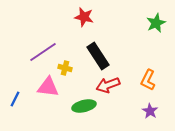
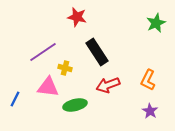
red star: moved 7 px left
black rectangle: moved 1 px left, 4 px up
green ellipse: moved 9 px left, 1 px up
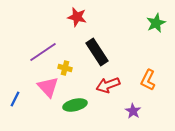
pink triangle: rotated 40 degrees clockwise
purple star: moved 17 px left
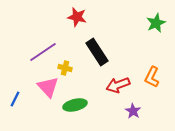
orange L-shape: moved 4 px right, 3 px up
red arrow: moved 10 px right
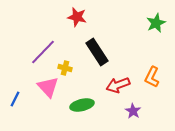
purple line: rotated 12 degrees counterclockwise
green ellipse: moved 7 px right
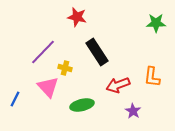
green star: rotated 24 degrees clockwise
orange L-shape: rotated 20 degrees counterclockwise
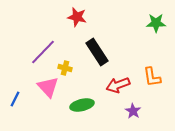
orange L-shape: rotated 15 degrees counterclockwise
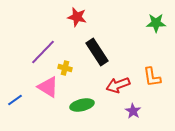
pink triangle: rotated 15 degrees counterclockwise
blue line: moved 1 px down; rotated 28 degrees clockwise
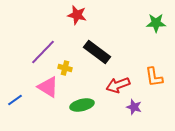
red star: moved 2 px up
black rectangle: rotated 20 degrees counterclockwise
orange L-shape: moved 2 px right
purple star: moved 1 px right, 4 px up; rotated 14 degrees counterclockwise
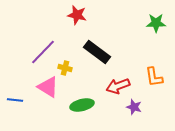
red arrow: moved 1 px down
blue line: rotated 42 degrees clockwise
